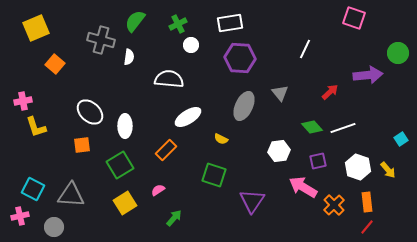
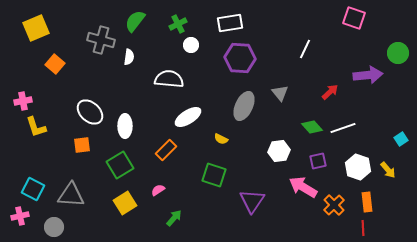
red line at (367, 227): moved 4 px left, 1 px down; rotated 42 degrees counterclockwise
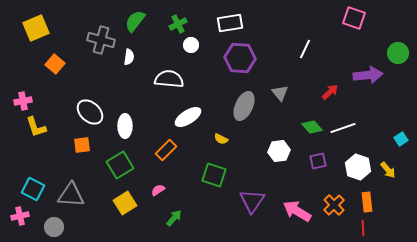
pink arrow at (303, 187): moved 6 px left, 24 px down
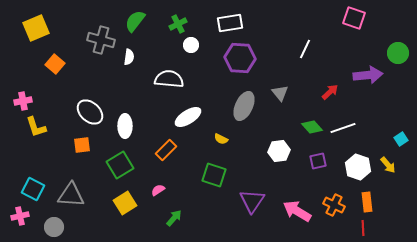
yellow arrow at (388, 170): moved 5 px up
orange cross at (334, 205): rotated 20 degrees counterclockwise
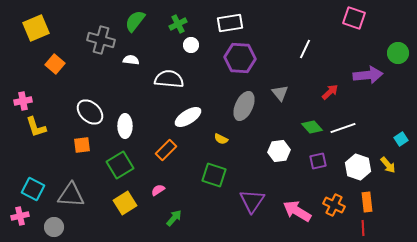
white semicircle at (129, 57): moved 2 px right, 3 px down; rotated 91 degrees counterclockwise
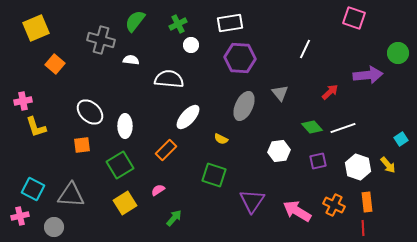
white ellipse at (188, 117): rotated 16 degrees counterclockwise
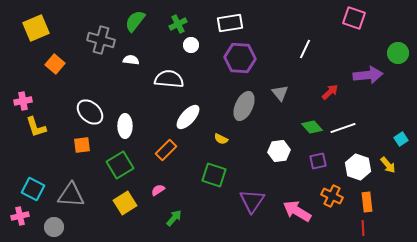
orange cross at (334, 205): moved 2 px left, 9 px up
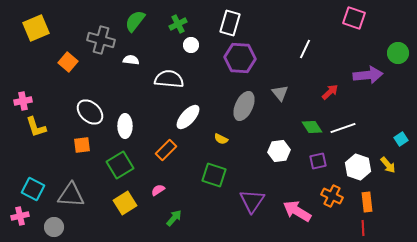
white rectangle at (230, 23): rotated 65 degrees counterclockwise
orange square at (55, 64): moved 13 px right, 2 px up
green diamond at (312, 127): rotated 10 degrees clockwise
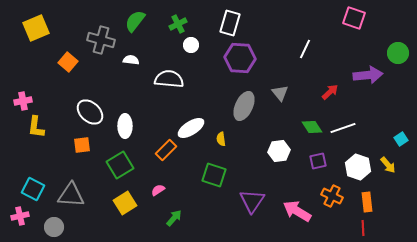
white ellipse at (188, 117): moved 3 px right, 11 px down; rotated 16 degrees clockwise
yellow L-shape at (36, 127): rotated 25 degrees clockwise
yellow semicircle at (221, 139): rotated 56 degrees clockwise
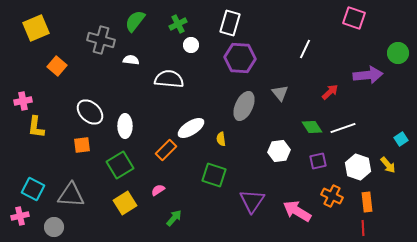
orange square at (68, 62): moved 11 px left, 4 px down
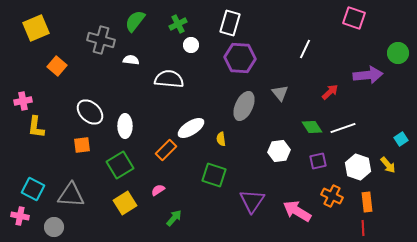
pink cross at (20, 216): rotated 24 degrees clockwise
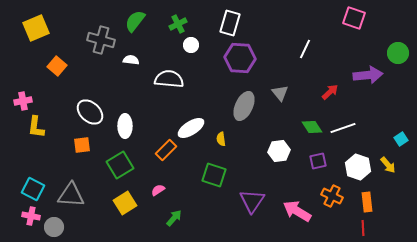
pink cross at (20, 216): moved 11 px right
